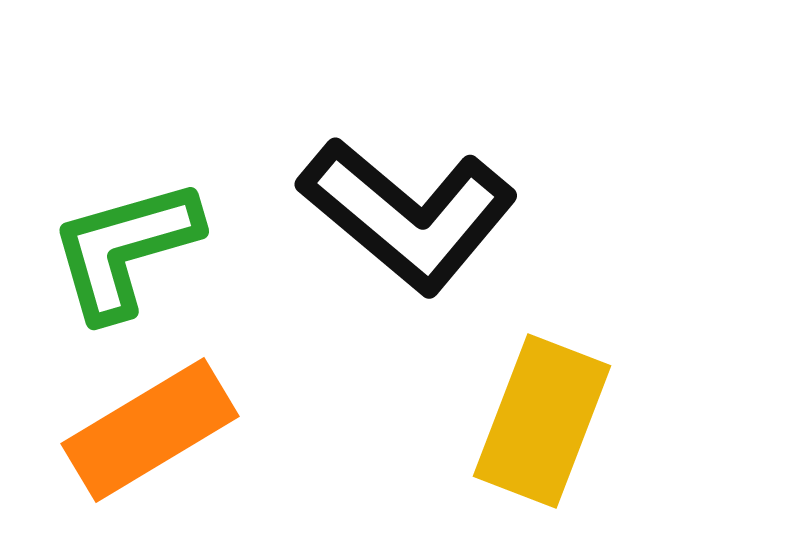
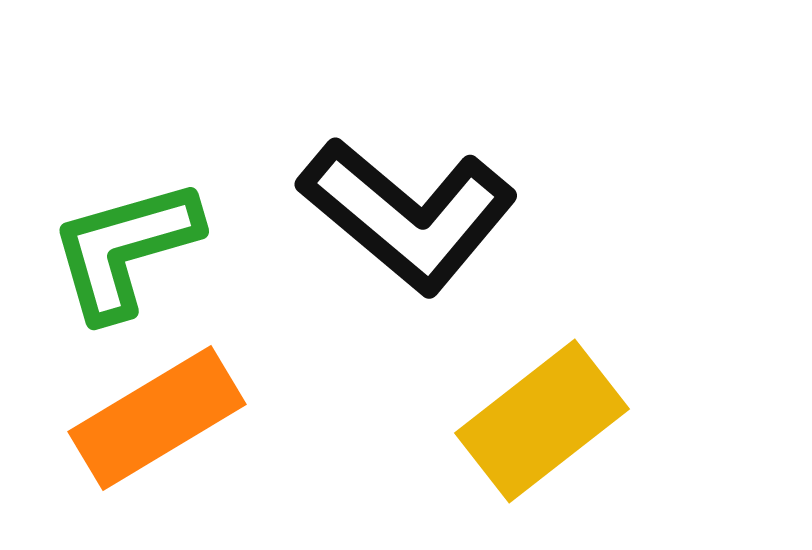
yellow rectangle: rotated 31 degrees clockwise
orange rectangle: moved 7 px right, 12 px up
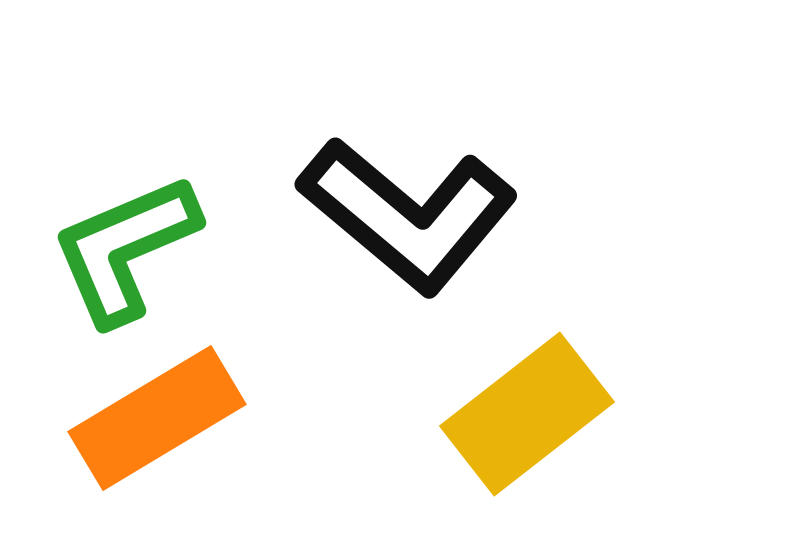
green L-shape: rotated 7 degrees counterclockwise
yellow rectangle: moved 15 px left, 7 px up
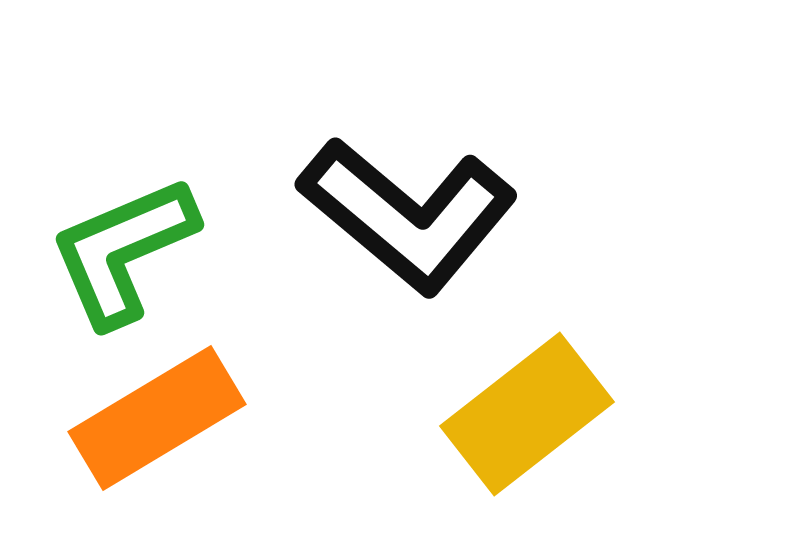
green L-shape: moved 2 px left, 2 px down
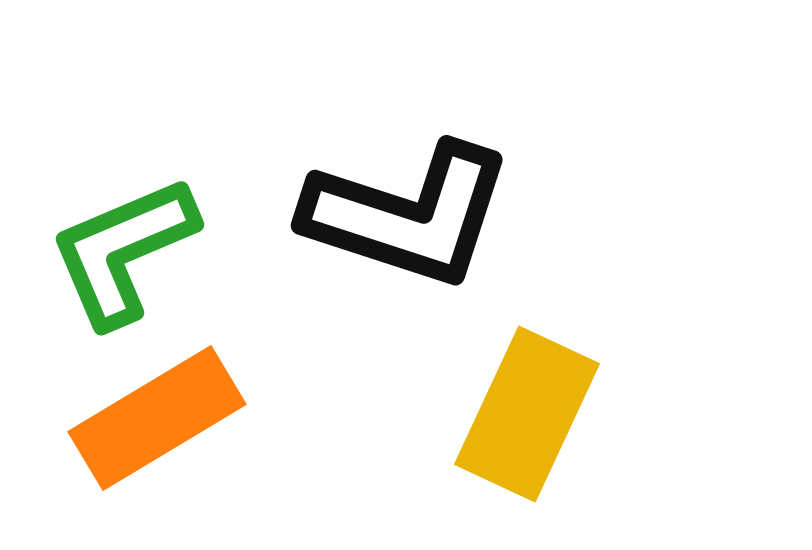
black L-shape: rotated 22 degrees counterclockwise
yellow rectangle: rotated 27 degrees counterclockwise
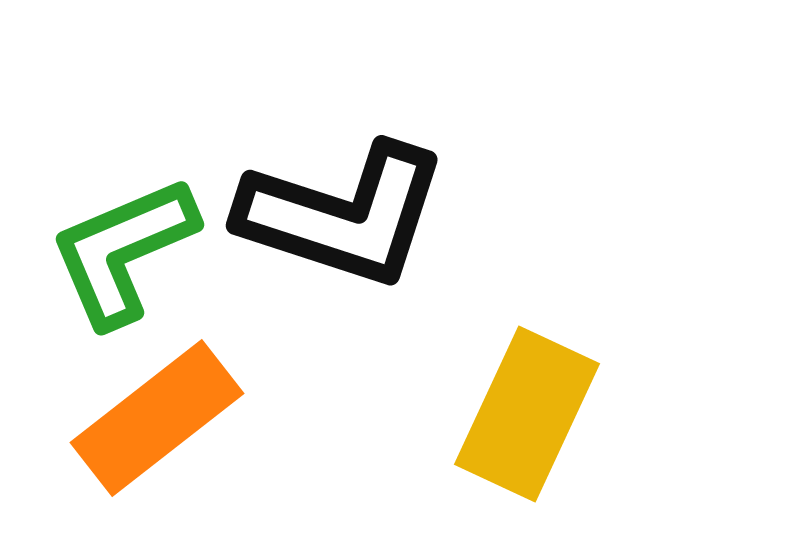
black L-shape: moved 65 px left
orange rectangle: rotated 7 degrees counterclockwise
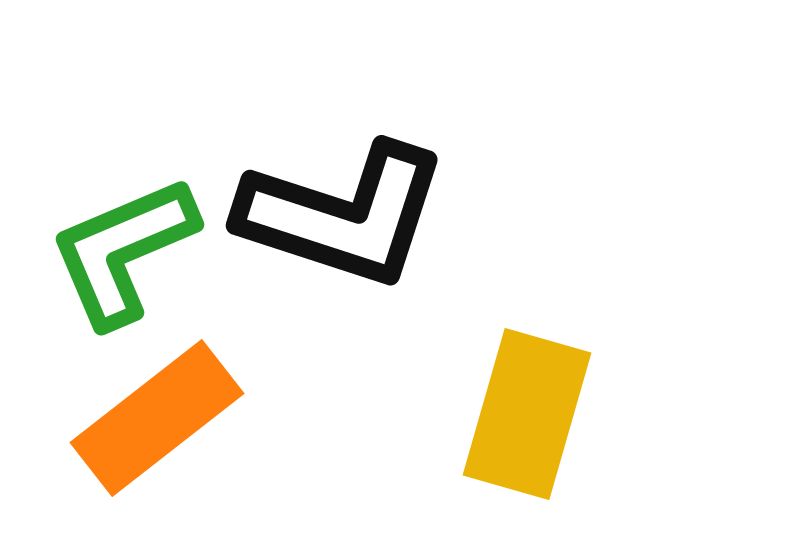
yellow rectangle: rotated 9 degrees counterclockwise
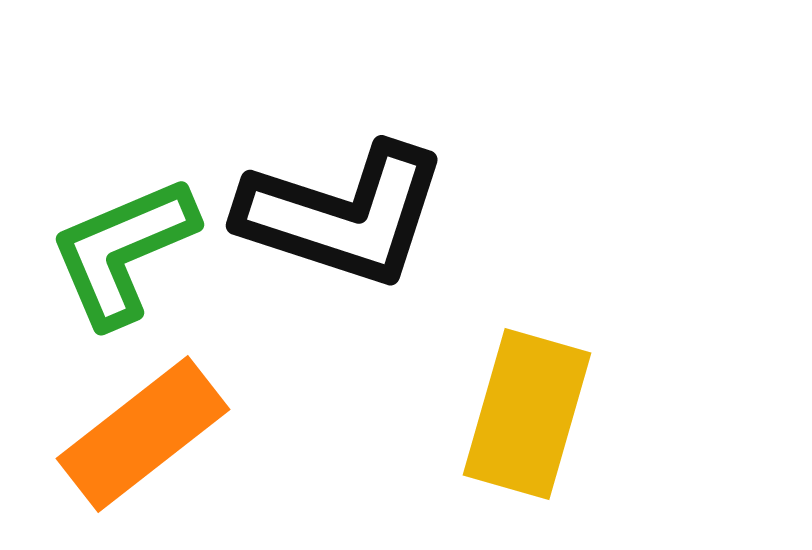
orange rectangle: moved 14 px left, 16 px down
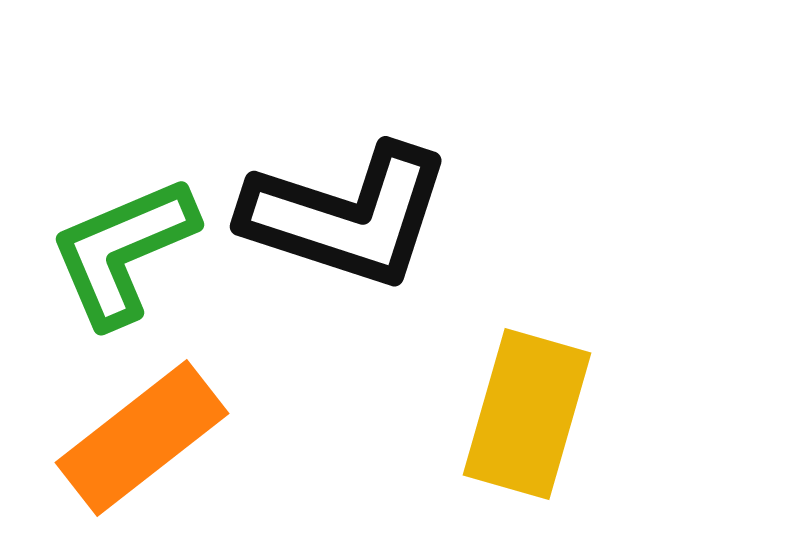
black L-shape: moved 4 px right, 1 px down
orange rectangle: moved 1 px left, 4 px down
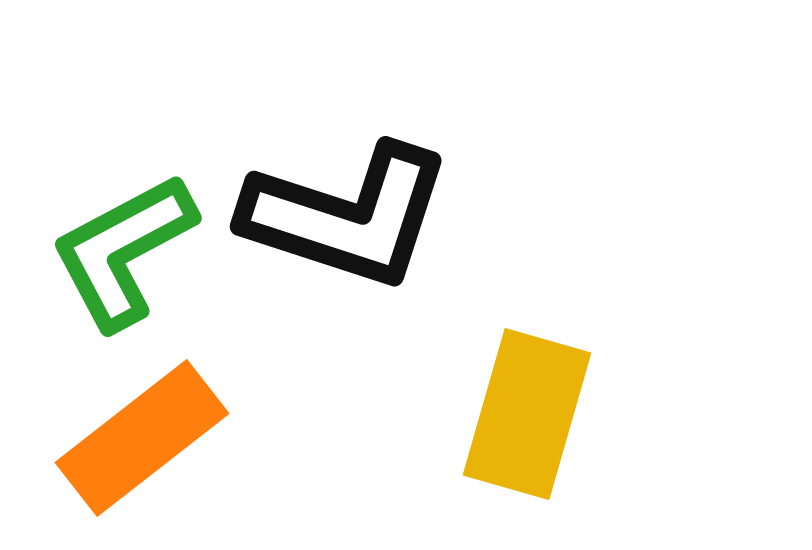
green L-shape: rotated 5 degrees counterclockwise
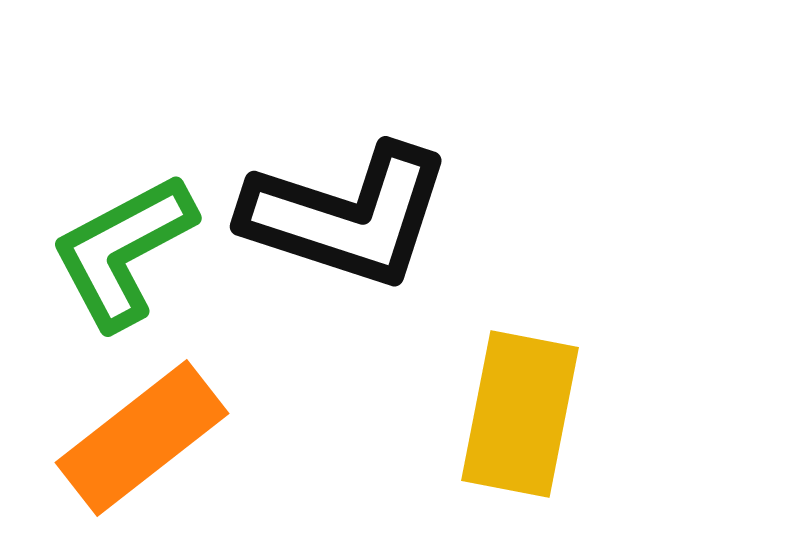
yellow rectangle: moved 7 px left; rotated 5 degrees counterclockwise
